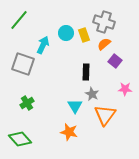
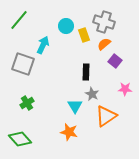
cyan circle: moved 7 px up
orange triangle: moved 1 px right, 1 px down; rotated 20 degrees clockwise
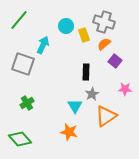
gray star: rotated 16 degrees clockwise
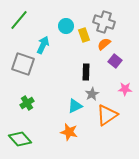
cyan triangle: rotated 35 degrees clockwise
orange triangle: moved 1 px right, 1 px up
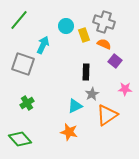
orange semicircle: rotated 64 degrees clockwise
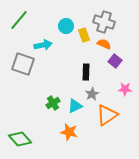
cyan arrow: rotated 54 degrees clockwise
green cross: moved 26 px right
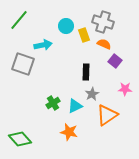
gray cross: moved 1 px left
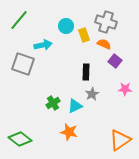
gray cross: moved 3 px right
orange triangle: moved 13 px right, 25 px down
green diamond: rotated 10 degrees counterclockwise
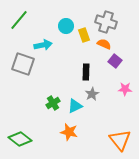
orange triangle: rotated 35 degrees counterclockwise
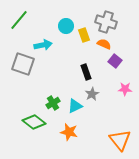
black rectangle: rotated 21 degrees counterclockwise
green diamond: moved 14 px right, 17 px up
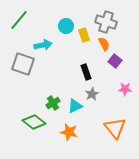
orange semicircle: rotated 40 degrees clockwise
orange triangle: moved 5 px left, 12 px up
